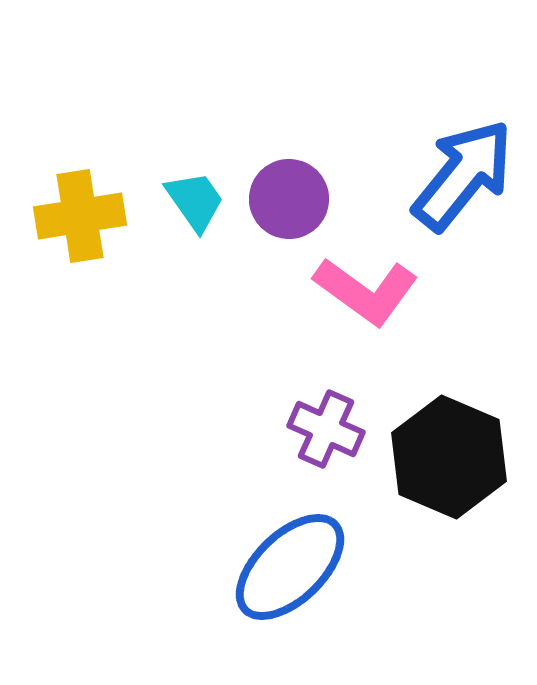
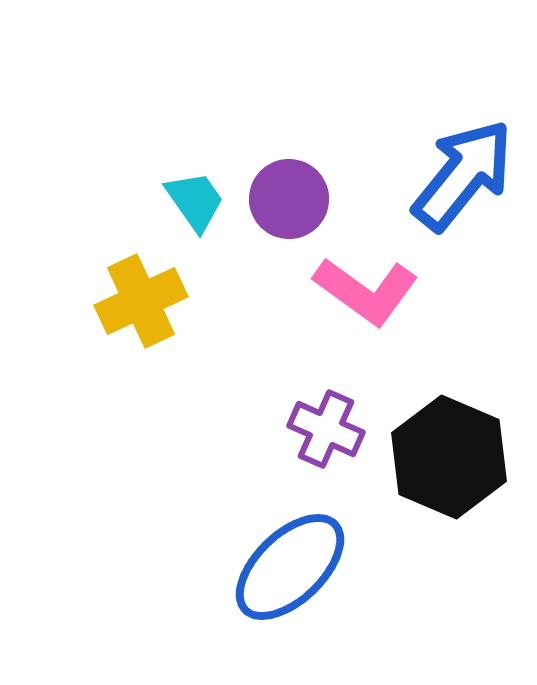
yellow cross: moved 61 px right, 85 px down; rotated 16 degrees counterclockwise
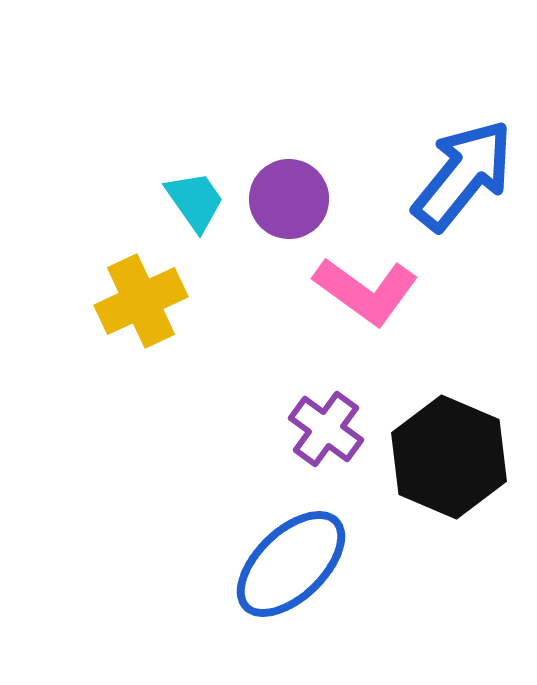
purple cross: rotated 12 degrees clockwise
blue ellipse: moved 1 px right, 3 px up
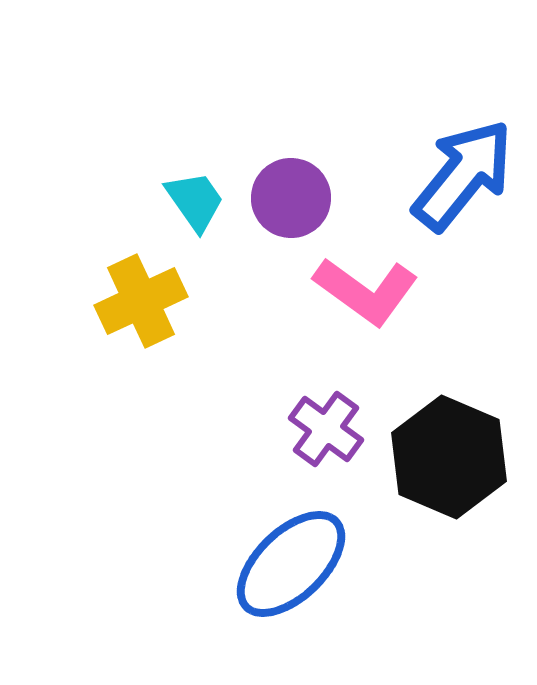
purple circle: moved 2 px right, 1 px up
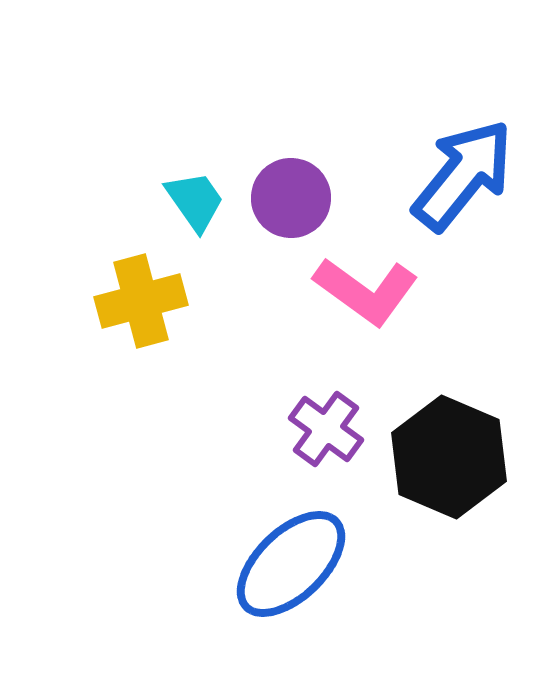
yellow cross: rotated 10 degrees clockwise
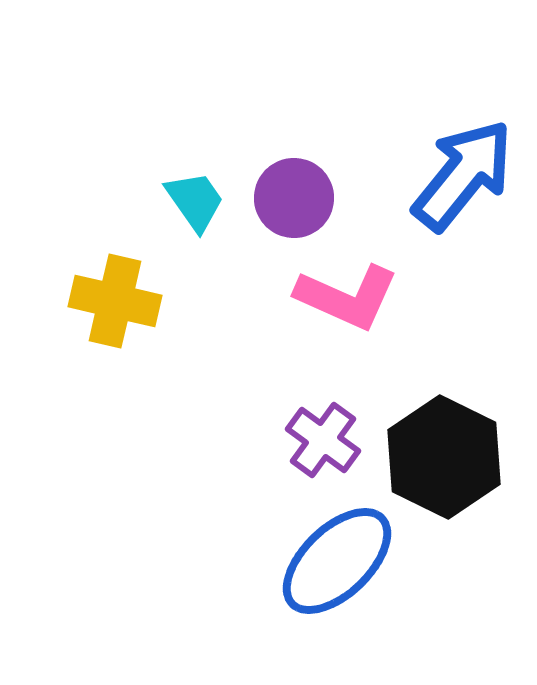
purple circle: moved 3 px right
pink L-shape: moved 19 px left, 6 px down; rotated 12 degrees counterclockwise
yellow cross: moved 26 px left; rotated 28 degrees clockwise
purple cross: moved 3 px left, 11 px down
black hexagon: moved 5 px left; rotated 3 degrees clockwise
blue ellipse: moved 46 px right, 3 px up
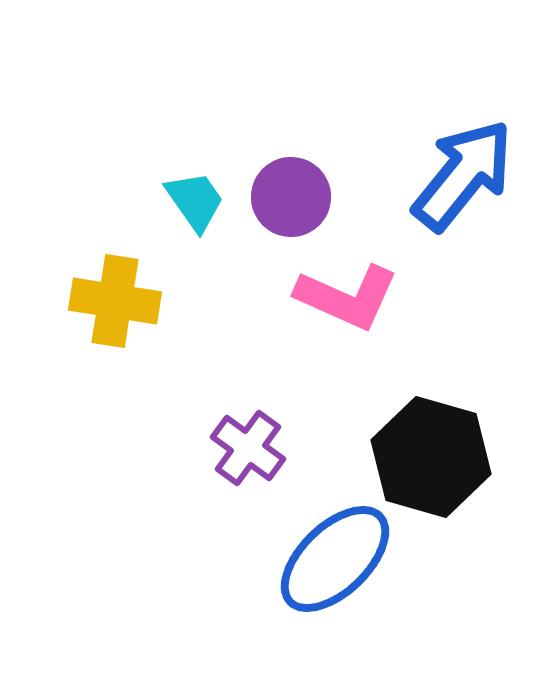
purple circle: moved 3 px left, 1 px up
yellow cross: rotated 4 degrees counterclockwise
purple cross: moved 75 px left, 8 px down
black hexagon: moved 13 px left; rotated 10 degrees counterclockwise
blue ellipse: moved 2 px left, 2 px up
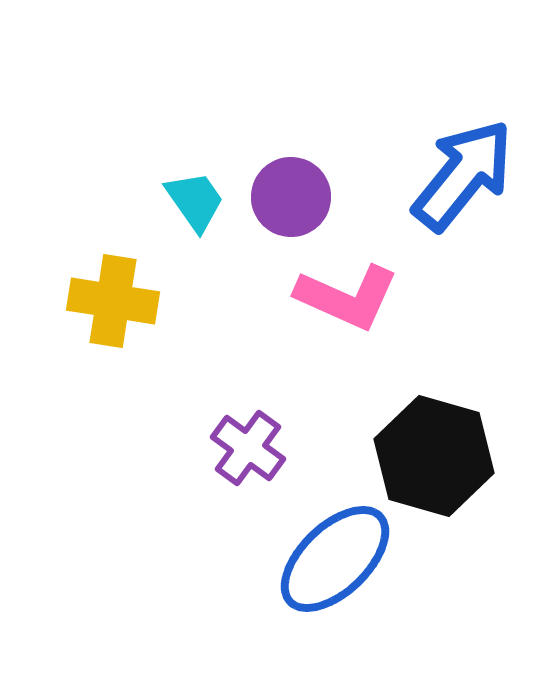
yellow cross: moved 2 px left
black hexagon: moved 3 px right, 1 px up
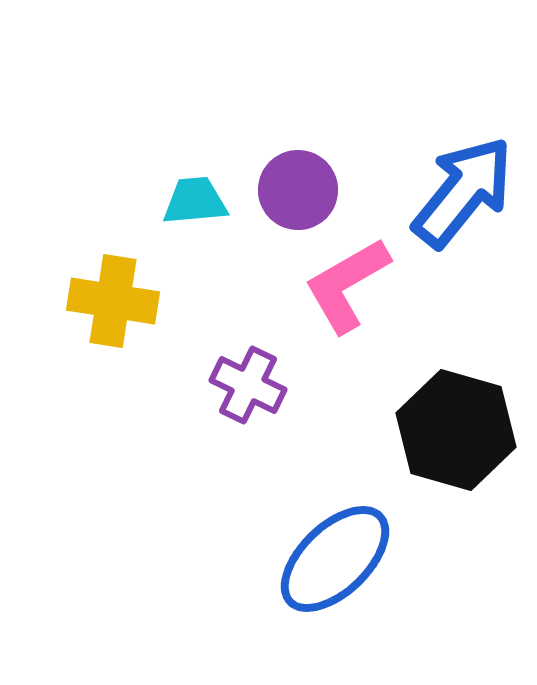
blue arrow: moved 17 px down
purple circle: moved 7 px right, 7 px up
cyan trapezoid: rotated 60 degrees counterclockwise
pink L-shape: moved 12 px up; rotated 126 degrees clockwise
purple cross: moved 63 px up; rotated 10 degrees counterclockwise
black hexagon: moved 22 px right, 26 px up
